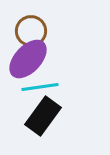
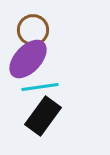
brown circle: moved 2 px right, 1 px up
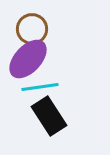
brown circle: moved 1 px left, 1 px up
black rectangle: moved 6 px right; rotated 69 degrees counterclockwise
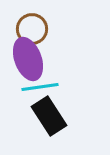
purple ellipse: rotated 63 degrees counterclockwise
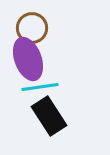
brown circle: moved 1 px up
